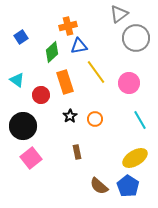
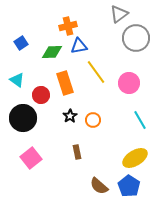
blue square: moved 6 px down
green diamond: rotated 40 degrees clockwise
orange rectangle: moved 1 px down
orange circle: moved 2 px left, 1 px down
black circle: moved 8 px up
blue pentagon: moved 1 px right
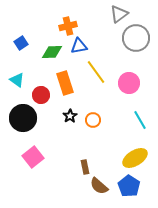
brown rectangle: moved 8 px right, 15 px down
pink square: moved 2 px right, 1 px up
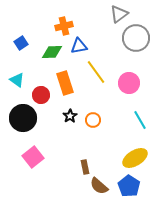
orange cross: moved 4 px left
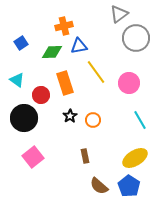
black circle: moved 1 px right
brown rectangle: moved 11 px up
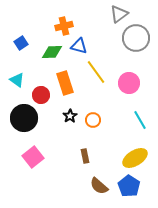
blue triangle: rotated 24 degrees clockwise
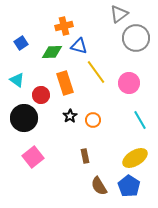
brown semicircle: rotated 18 degrees clockwise
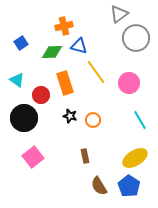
black star: rotated 24 degrees counterclockwise
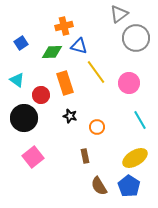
orange circle: moved 4 px right, 7 px down
